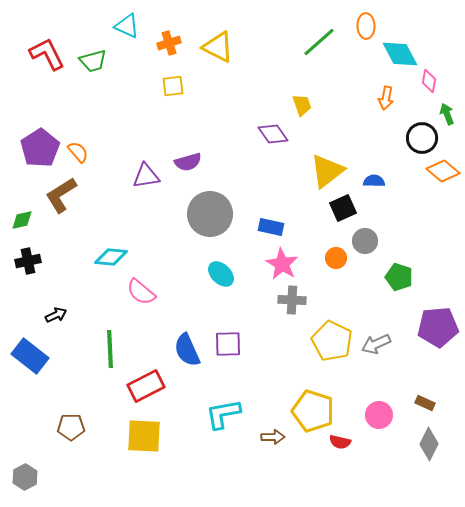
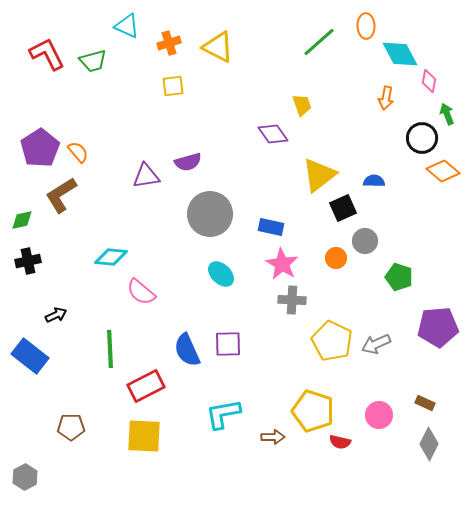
yellow triangle at (327, 171): moved 8 px left, 4 px down
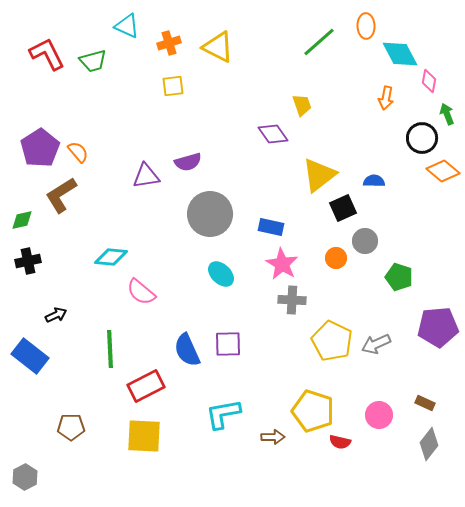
gray diamond at (429, 444): rotated 12 degrees clockwise
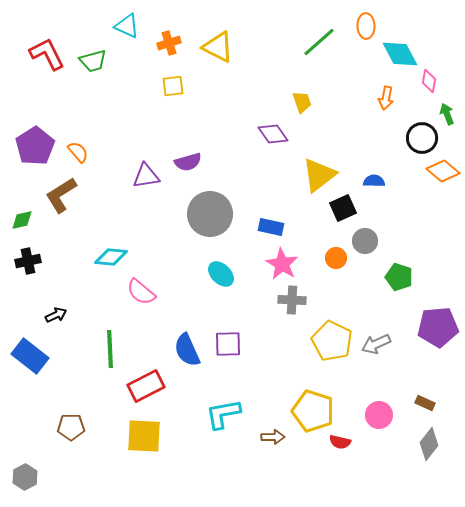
yellow trapezoid at (302, 105): moved 3 px up
purple pentagon at (40, 148): moved 5 px left, 2 px up
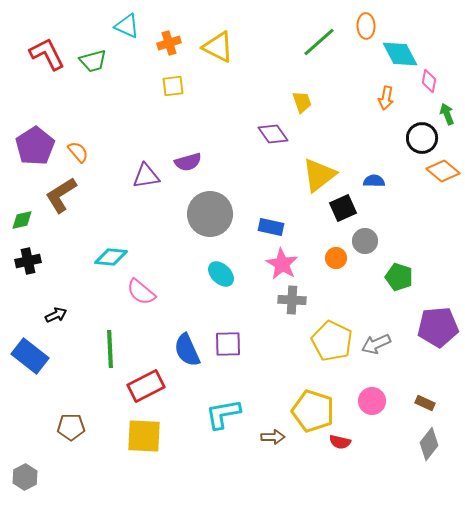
pink circle at (379, 415): moved 7 px left, 14 px up
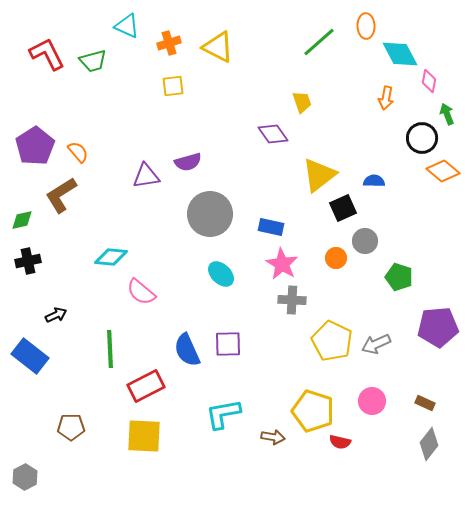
brown arrow at (273, 437): rotated 10 degrees clockwise
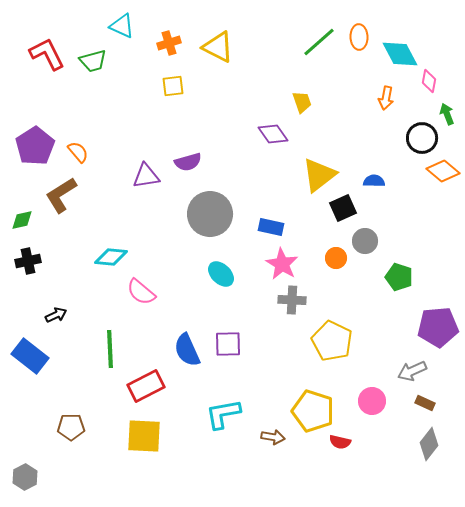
cyan triangle at (127, 26): moved 5 px left
orange ellipse at (366, 26): moved 7 px left, 11 px down
gray arrow at (376, 344): moved 36 px right, 27 px down
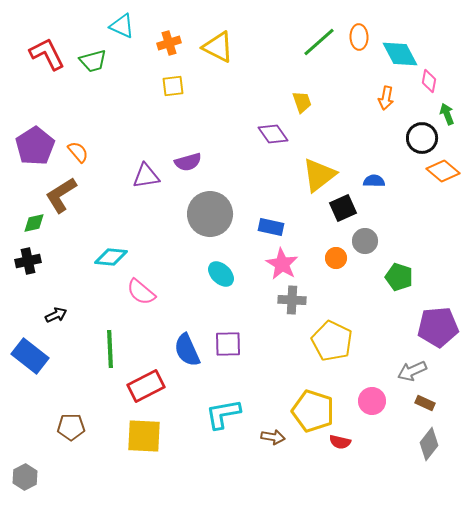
green diamond at (22, 220): moved 12 px right, 3 px down
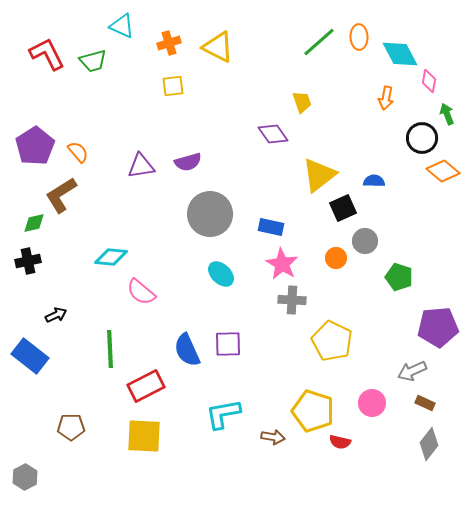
purple triangle at (146, 176): moved 5 px left, 10 px up
pink circle at (372, 401): moved 2 px down
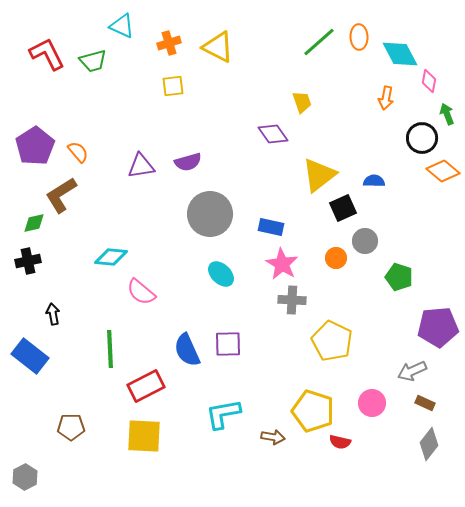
black arrow at (56, 315): moved 3 px left, 1 px up; rotated 75 degrees counterclockwise
